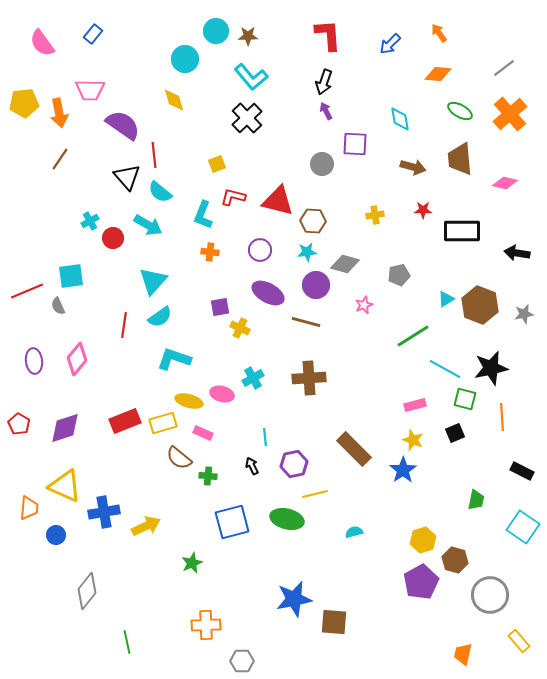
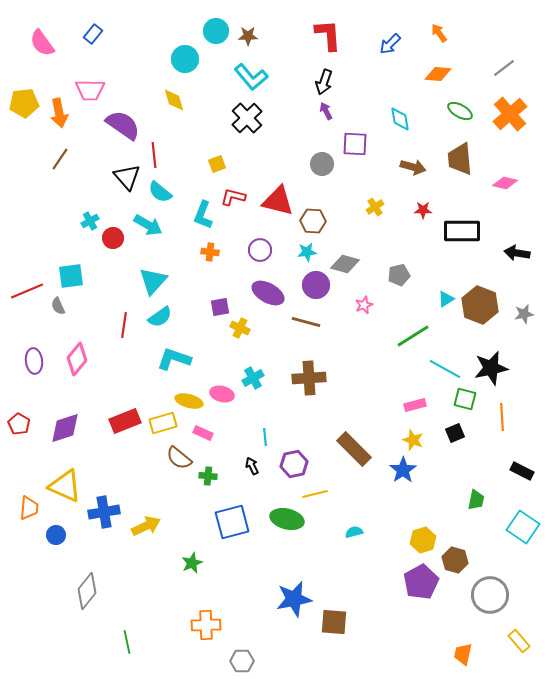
yellow cross at (375, 215): moved 8 px up; rotated 24 degrees counterclockwise
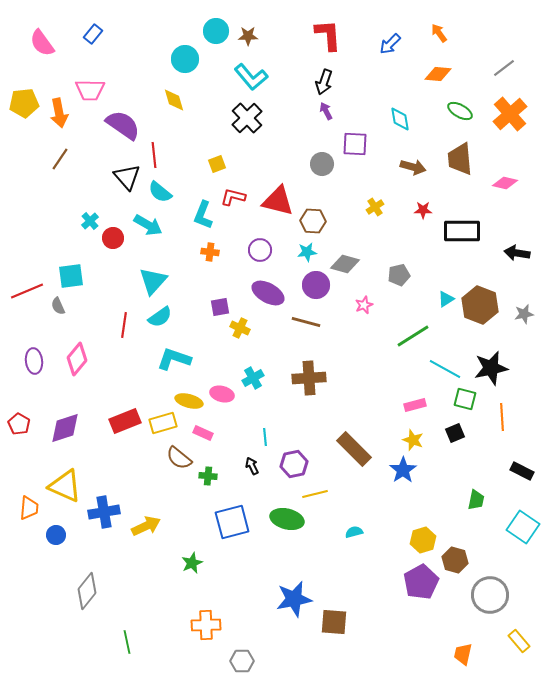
cyan cross at (90, 221): rotated 12 degrees counterclockwise
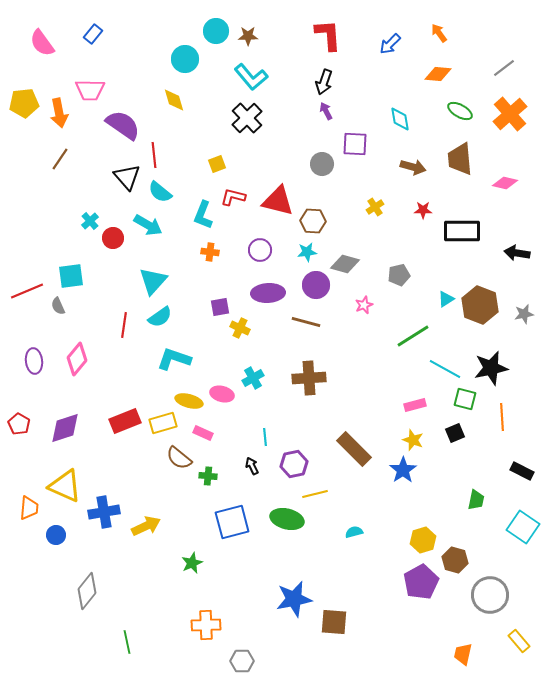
purple ellipse at (268, 293): rotated 32 degrees counterclockwise
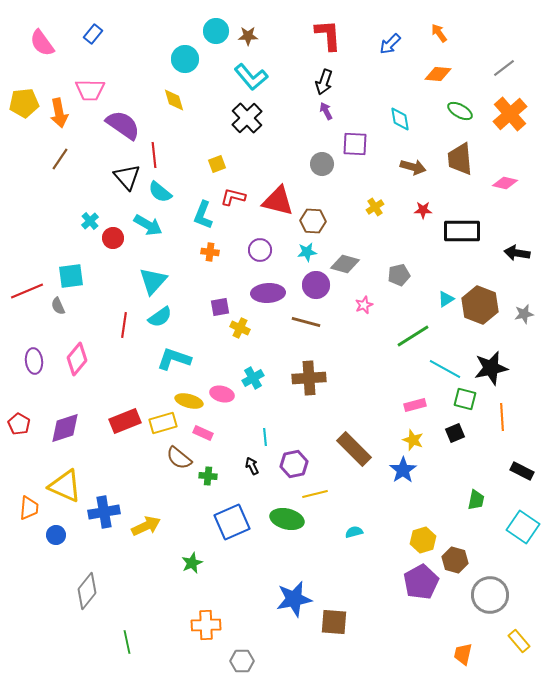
blue square at (232, 522): rotated 9 degrees counterclockwise
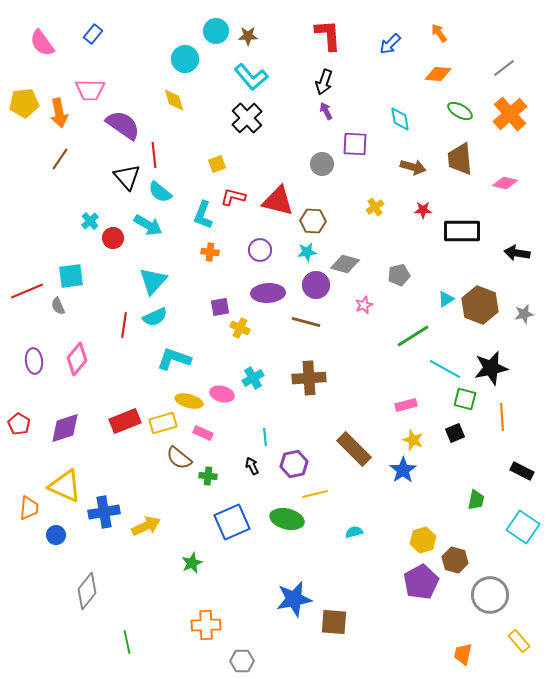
cyan semicircle at (160, 317): moved 5 px left; rotated 10 degrees clockwise
pink rectangle at (415, 405): moved 9 px left
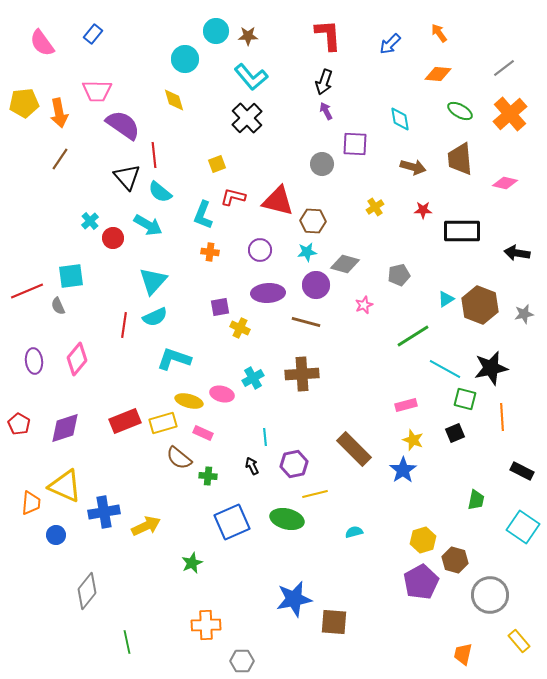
pink trapezoid at (90, 90): moved 7 px right, 1 px down
brown cross at (309, 378): moved 7 px left, 4 px up
orange trapezoid at (29, 508): moved 2 px right, 5 px up
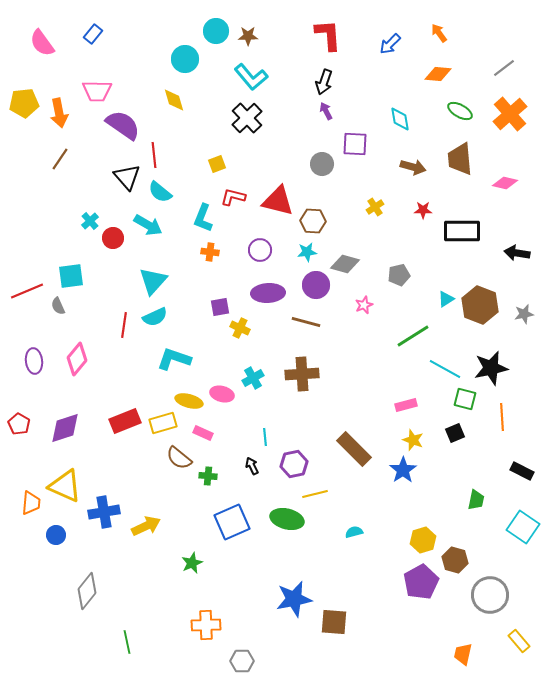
cyan L-shape at (203, 215): moved 3 px down
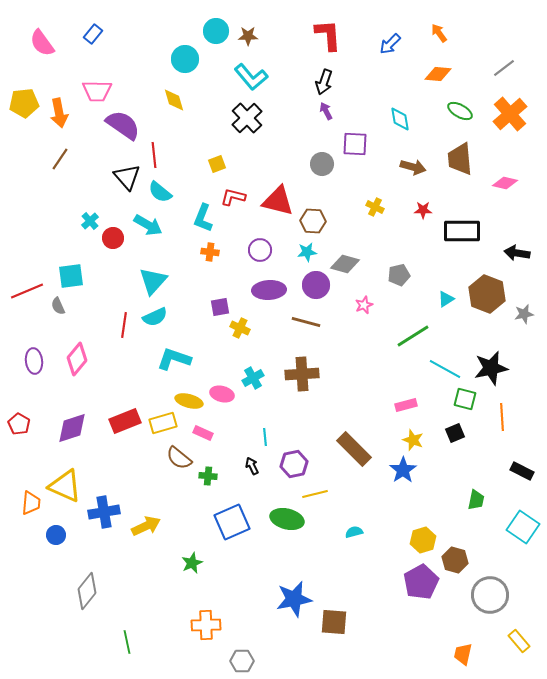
yellow cross at (375, 207): rotated 30 degrees counterclockwise
purple ellipse at (268, 293): moved 1 px right, 3 px up
brown hexagon at (480, 305): moved 7 px right, 11 px up
purple diamond at (65, 428): moved 7 px right
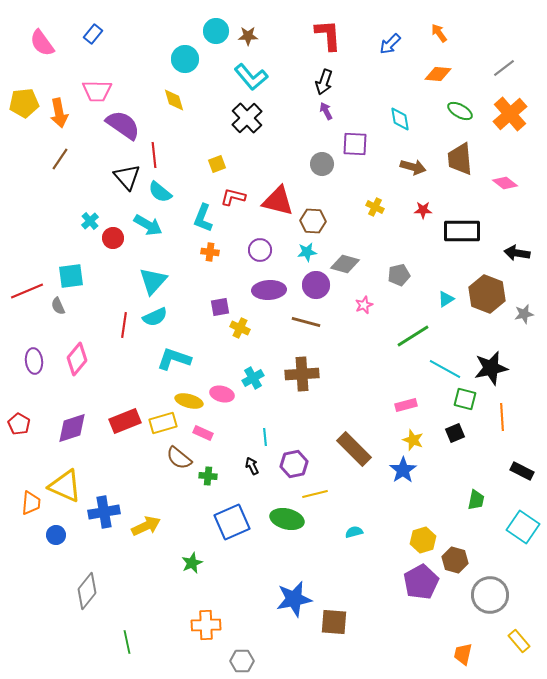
pink diamond at (505, 183): rotated 25 degrees clockwise
